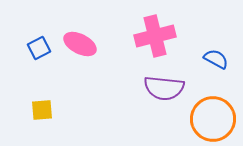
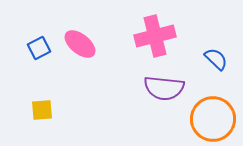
pink ellipse: rotated 12 degrees clockwise
blue semicircle: rotated 15 degrees clockwise
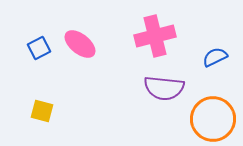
blue semicircle: moved 1 px left, 2 px up; rotated 70 degrees counterclockwise
yellow square: moved 1 px down; rotated 20 degrees clockwise
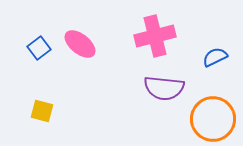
blue square: rotated 10 degrees counterclockwise
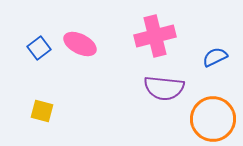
pink ellipse: rotated 12 degrees counterclockwise
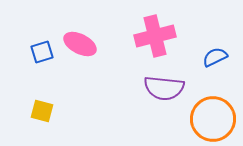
blue square: moved 3 px right, 4 px down; rotated 20 degrees clockwise
